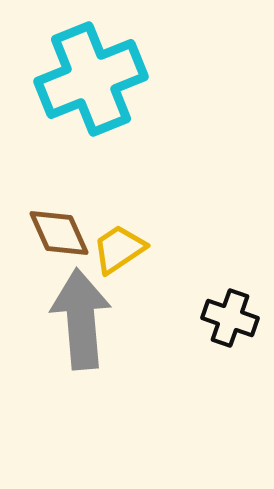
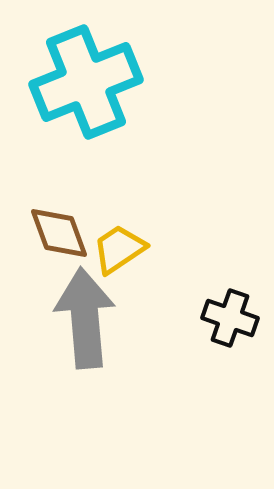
cyan cross: moved 5 px left, 3 px down
brown diamond: rotated 4 degrees clockwise
gray arrow: moved 4 px right, 1 px up
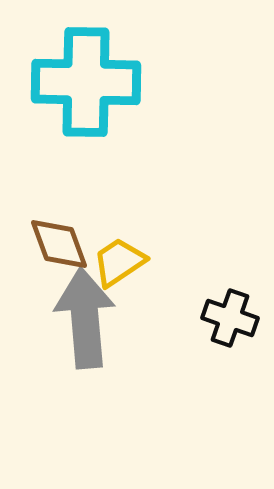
cyan cross: rotated 23 degrees clockwise
brown diamond: moved 11 px down
yellow trapezoid: moved 13 px down
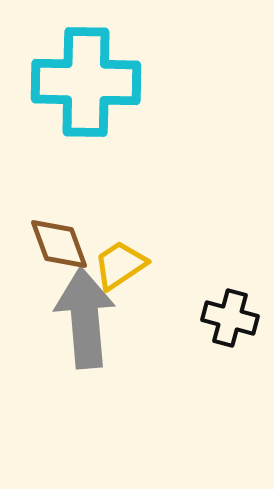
yellow trapezoid: moved 1 px right, 3 px down
black cross: rotated 4 degrees counterclockwise
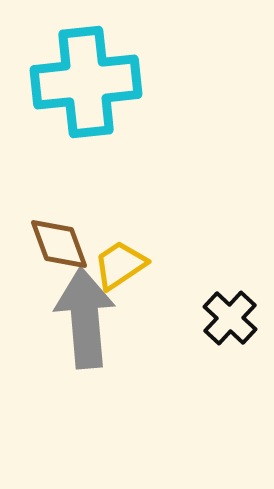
cyan cross: rotated 7 degrees counterclockwise
black cross: rotated 28 degrees clockwise
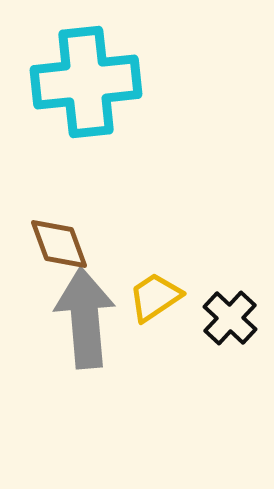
yellow trapezoid: moved 35 px right, 32 px down
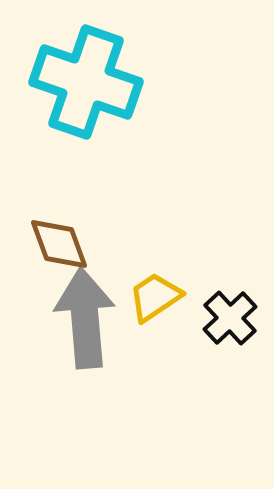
cyan cross: rotated 25 degrees clockwise
black cross: rotated 4 degrees clockwise
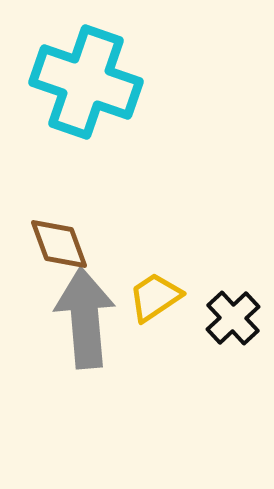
black cross: moved 3 px right
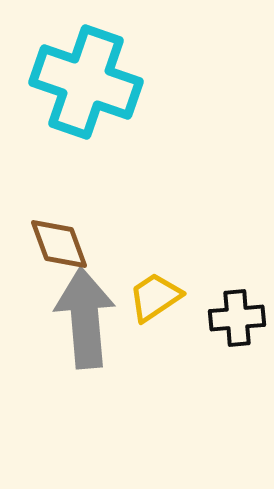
black cross: moved 4 px right; rotated 38 degrees clockwise
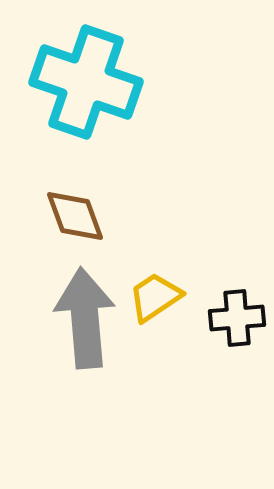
brown diamond: moved 16 px right, 28 px up
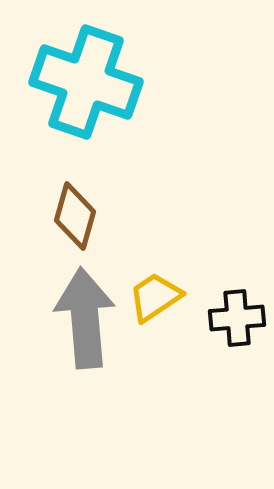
brown diamond: rotated 36 degrees clockwise
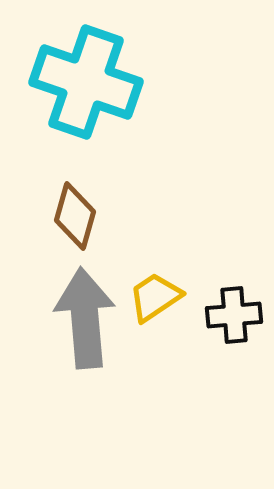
black cross: moved 3 px left, 3 px up
